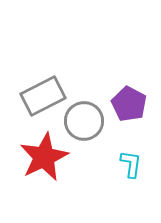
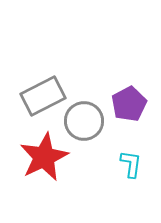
purple pentagon: rotated 16 degrees clockwise
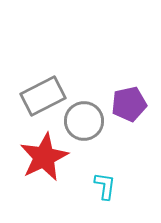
purple pentagon: rotated 16 degrees clockwise
cyan L-shape: moved 26 px left, 22 px down
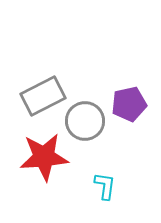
gray circle: moved 1 px right
red star: rotated 21 degrees clockwise
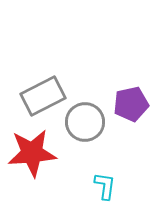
purple pentagon: moved 2 px right
gray circle: moved 1 px down
red star: moved 12 px left, 4 px up
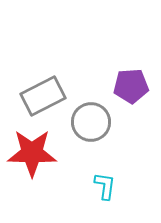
purple pentagon: moved 18 px up; rotated 8 degrees clockwise
gray circle: moved 6 px right
red star: rotated 6 degrees clockwise
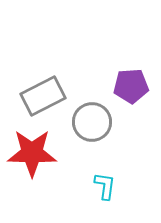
gray circle: moved 1 px right
